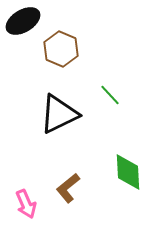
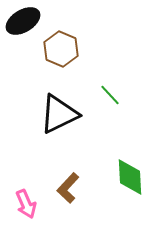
green diamond: moved 2 px right, 5 px down
brown L-shape: rotated 8 degrees counterclockwise
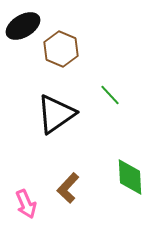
black ellipse: moved 5 px down
black triangle: moved 3 px left; rotated 9 degrees counterclockwise
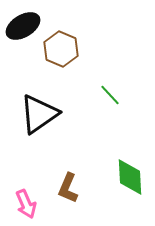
black triangle: moved 17 px left
brown L-shape: rotated 20 degrees counterclockwise
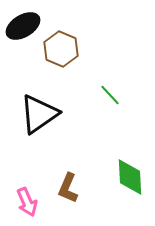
pink arrow: moved 1 px right, 2 px up
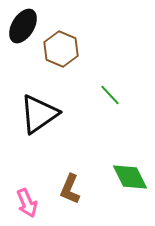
black ellipse: rotated 28 degrees counterclockwise
green diamond: rotated 24 degrees counterclockwise
brown L-shape: moved 2 px right, 1 px down
pink arrow: moved 1 px down
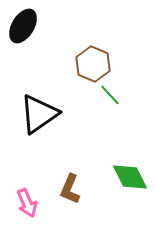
brown hexagon: moved 32 px right, 15 px down
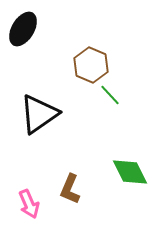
black ellipse: moved 3 px down
brown hexagon: moved 2 px left, 1 px down
green diamond: moved 5 px up
pink arrow: moved 2 px right, 1 px down
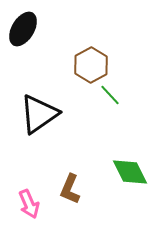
brown hexagon: rotated 8 degrees clockwise
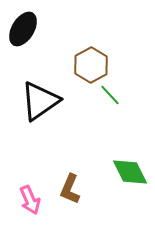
black triangle: moved 1 px right, 13 px up
pink arrow: moved 1 px right, 4 px up
